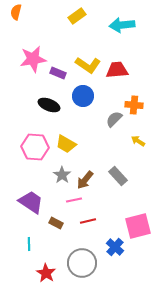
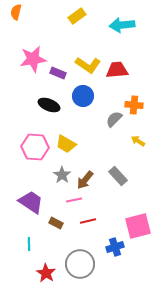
blue cross: rotated 30 degrees clockwise
gray circle: moved 2 px left, 1 px down
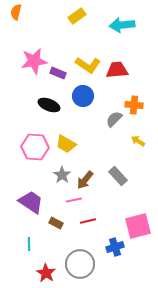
pink star: moved 1 px right, 2 px down
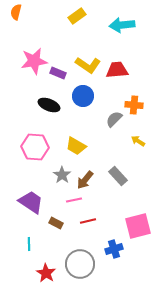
yellow trapezoid: moved 10 px right, 2 px down
blue cross: moved 1 px left, 2 px down
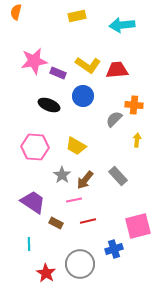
yellow rectangle: rotated 24 degrees clockwise
yellow arrow: moved 1 px left, 1 px up; rotated 64 degrees clockwise
purple trapezoid: moved 2 px right
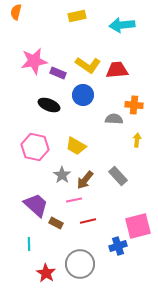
blue circle: moved 1 px up
gray semicircle: rotated 48 degrees clockwise
pink hexagon: rotated 8 degrees clockwise
purple trapezoid: moved 3 px right, 3 px down; rotated 8 degrees clockwise
blue cross: moved 4 px right, 3 px up
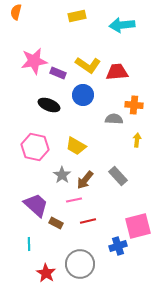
red trapezoid: moved 2 px down
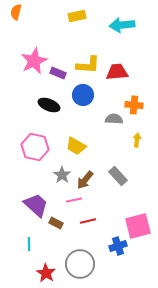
pink star: rotated 16 degrees counterclockwise
yellow L-shape: rotated 30 degrees counterclockwise
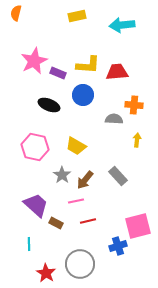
orange semicircle: moved 1 px down
pink line: moved 2 px right, 1 px down
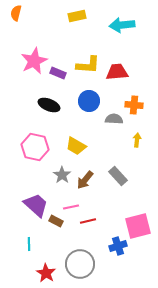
blue circle: moved 6 px right, 6 px down
pink line: moved 5 px left, 6 px down
brown rectangle: moved 2 px up
